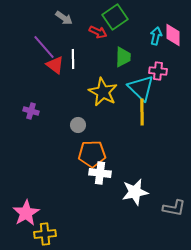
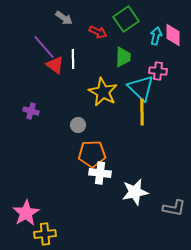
green square: moved 11 px right, 2 px down
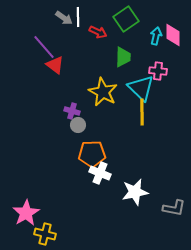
white line: moved 5 px right, 42 px up
purple cross: moved 41 px right
white cross: rotated 15 degrees clockwise
yellow cross: rotated 20 degrees clockwise
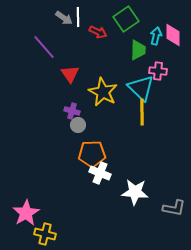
green trapezoid: moved 15 px right, 7 px up
red triangle: moved 15 px right, 9 px down; rotated 18 degrees clockwise
white star: rotated 16 degrees clockwise
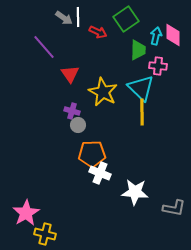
pink cross: moved 5 px up
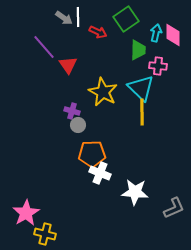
cyan arrow: moved 3 px up
red triangle: moved 2 px left, 9 px up
gray L-shape: rotated 35 degrees counterclockwise
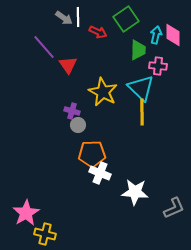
cyan arrow: moved 2 px down
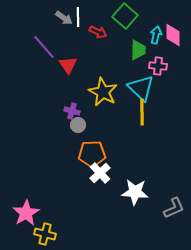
green square: moved 1 px left, 3 px up; rotated 15 degrees counterclockwise
white cross: rotated 25 degrees clockwise
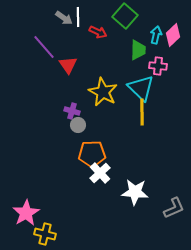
pink diamond: rotated 45 degrees clockwise
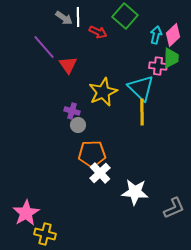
green trapezoid: moved 33 px right, 8 px down
yellow star: rotated 20 degrees clockwise
